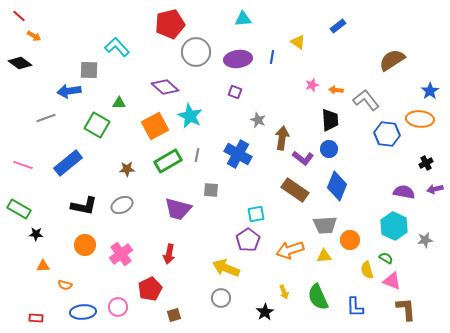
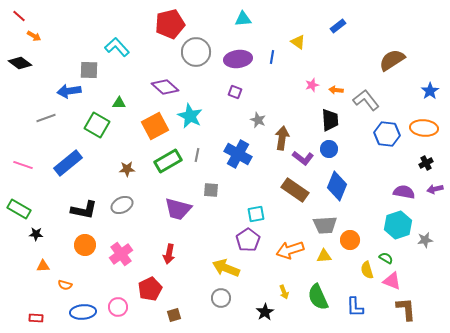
orange ellipse at (420, 119): moved 4 px right, 9 px down
black L-shape at (84, 206): moved 4 px down
cyan hexagon at (394, 226): moved 4 px right, 1 px up; rotated 16 degrees clockwise
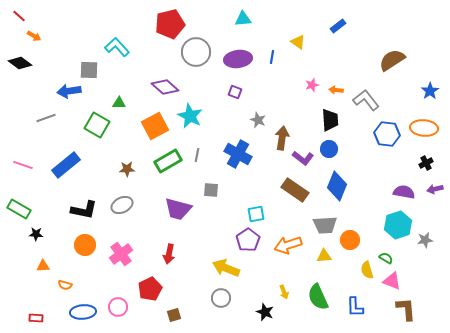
blue rectangle at (68, 163): moved 2 px left, 2 px down
orange arrow at (290, 250): moved 2 px left, 5 px up
black star at (265, 312): rotated 18 degrees counterclockwise
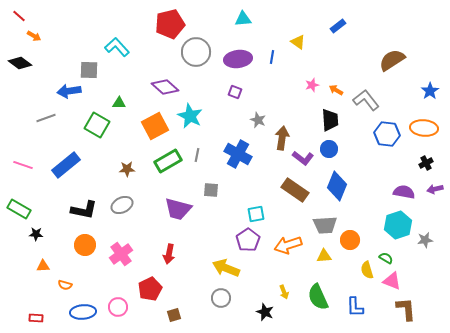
orange arrow at (336, 90): rotated 24 degrees clockwise
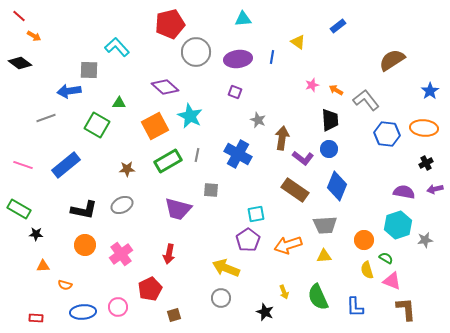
orange circle at (350, 240): moved 14 px right
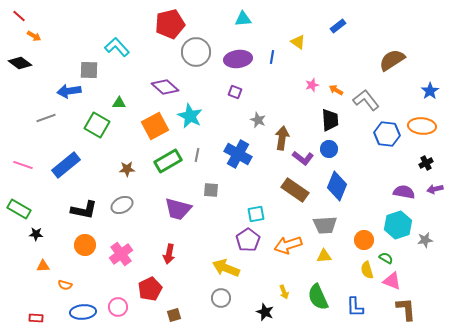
orange ellipse at (424, 128): moved 2 px left, 2 px up
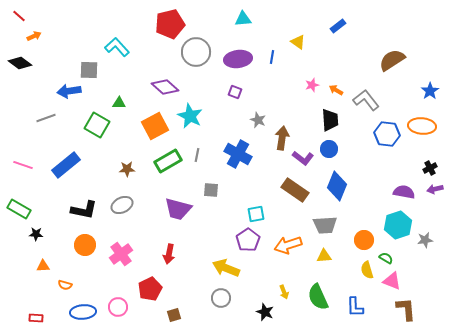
orange arrow at (34, 36): rotated 56 degrees counterclockwise
black cross at (426, 163): moved 4 px right, 5 px down
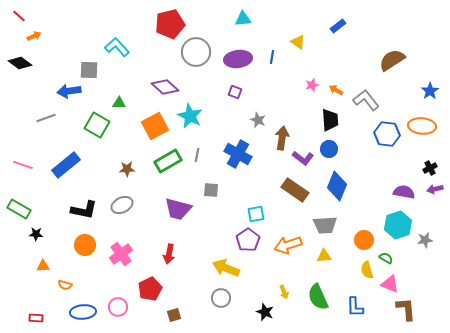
pink triangle at (392, 281): moved 2 px left, 3 px down
